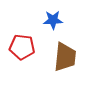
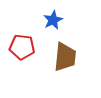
blue star: rotated 24 degrees counterclockwise
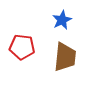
blue star: moved 9 px right
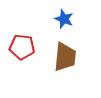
blue star: moved 2 px right, 1 px up; rotated 24 degrees counterclockwise
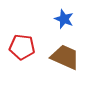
brown trapezoid: rotated 72 degrees counterclockwise
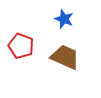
red pentagon: moved 1 px left, 1 px up; rotated 15 degrees clockwise
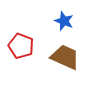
blue star: moved 2 px down
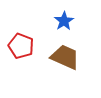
blue star: rotated 18 degrees clockwise
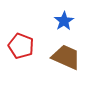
brown trapezoid: moved 1 px right
